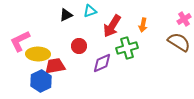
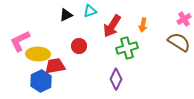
purple diamond: moved 14 px right, 16 px down; rotated 40 degrees counterclockwise
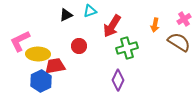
orange arrow: moved 12 px right
purple diamond: moved 2 px right, 1 px down
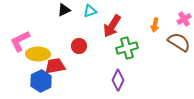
black triangle: moved 2 px left, 5 px up
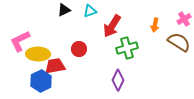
red circle: moved 3 px down
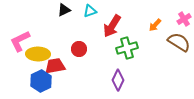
orange arrow: rotated 32 degrees clockwise
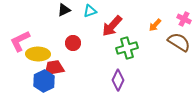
pink cross: rotated 32 degrees counterclockwise
red arrow: rotated 10 degrees clockwise
red circle: moved 6 px left, 6 px up
red trapezoid: moved 1 px left, 2 px down
blue hexagon: moved 3 px right
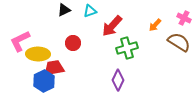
pink cross: moved 1 px up
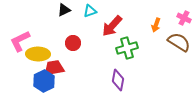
orange arrow: moved 1 px right; rotated 24 degrees counterclockwise
purple diamond: rotated 15 degrees counterclockwise
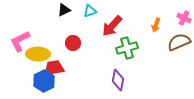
brown semicircle: rotated 55 degrees counterclockwise
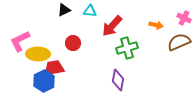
cyan triangle: rotated 24 degrees clockwise
orange arrow: rotated 96 degrees counterclockwise
